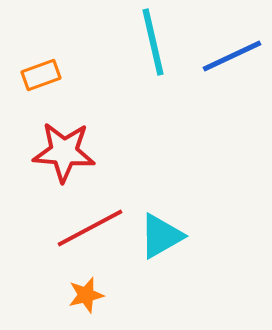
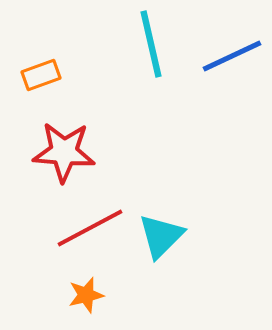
cyan line: moved 2 px left, 2 px down
cyan triangle: rotated 15 degrees counterclockwise
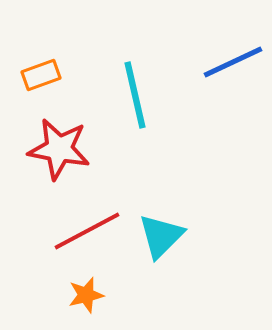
cyan line: moved 16 px left, 51 px down
blue line: moved 1 px right, 6 px down
red star: moved 5 px left, 3 px up; rotated 6 degrees clockwise
red line: moved 3 px left, 3 px down
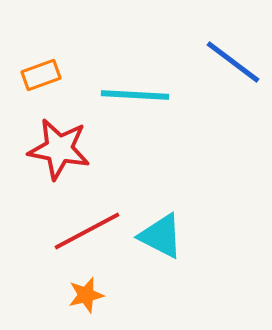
blue line: rotated 62 degrees clockwise
cyan line: rotated 74 degrees counterclockwise
cyan triangle: rotated 48 degrees counterclockwise
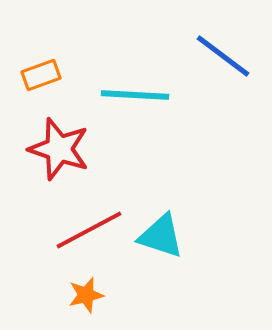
blue line: moved 10 px left, 6 px up
red star: rotated 8 degrees clockwise
red line: moved 2 px right, 1 px up
cyan triangle: rotated 9 degrees counterclockwise
